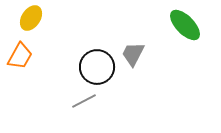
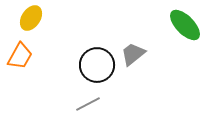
gray trapezoid: rotated 24 degrees clockwise
black circle: moved 2 px up
gray line: moved 4 px right, 3 px down
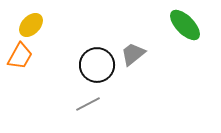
yellow ellipse: moved 7 px down; rotated 10 degrees clockwise
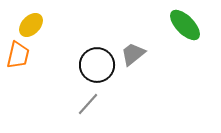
orange trapezoid: moved 2 px left, 1 px up; rotated 16 degrees counterclockwise
gray line: rotated 20 degrees counterclockwise
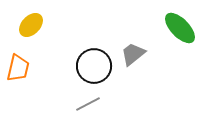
green ellipse: moved 5 px left, 3 px down
orange trapezoid: moved 13 px down
black circle: moved 3 px left, 1 px down
gray line: rotated 20 degrees clockwise
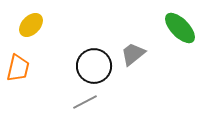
gray line: moved 3 px left, 2 px up
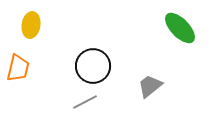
yellow ellipse: rotated 35 degrees counterclockwise
gray trapezoid: moved 17 px right, 32 px down
black circle: moved 1 px left
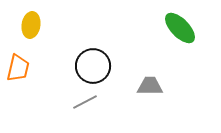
gray trapezoid: rotated 40 degrees clockwise
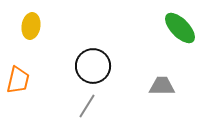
yellow ellipse: moved 1 px down
orange trapezoid: moved 12 px down
gray trapezoid: moved 12 px right
gray line: moved 2 px right, 4 px down; rotated 30 degrees counterclockwise
